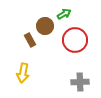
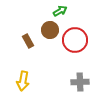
green arrow: moved 4 px left, 3 px up
brown circle: moved 5 px right, 4 px down
brown rectangle: moved 2 px left, 1 px down
yellow arrow: moved 8 px down
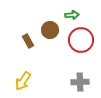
green arrow: moved 12 px right, 4 px down; rotated 24 degrees clockwise
red circle: moved 6 px right
yellow arrow: rotated 24 degrees clockwise
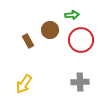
yellow arrow: moved 1 px right, 3 px down
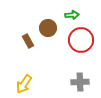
brown circle: moved 2 px left, 2 px up
